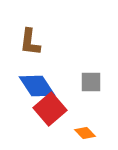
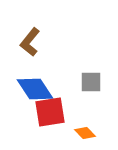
brown L-shape: rotated 32 degrees clockwise
blue diamond: moved 2 px left, 3 px down
red square: moved 3 px down; rotated 32 degrees clockwise
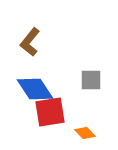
gray square: moved 2 px up
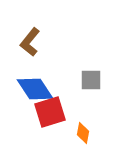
red square: rotated 8 degrees counterclockwise
orange diamond: moved 2 px left; rotated 55 degrees clockwise
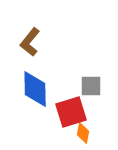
gray square: moved 6 px down
blue diamond: rotated 33 degrees clockwise
red square: moved 21 px right
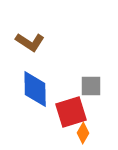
brown L-shape: rotated 96 degrees counterclockwise
orange diamond: rotated 20 degrees clockwise
